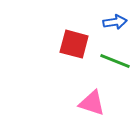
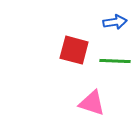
red square: moved 6 px down
green line: rotated 20 degrees counterclockwise
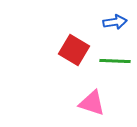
red square: rotated 16 degrees clockwise
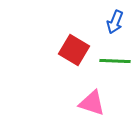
blue arrow: rotated 120 degrees clockwise
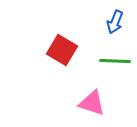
red square: moved 12 px left
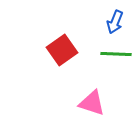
red square: rotated 24 degrees clockwise
green line: moved 1 px right, 7 px up
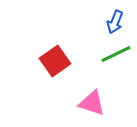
red square: moved 7 px left, 11 px down
green line: rotated 28 degrees counterclockwise
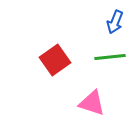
green line: moved 6 px left, 3 px down; rotated 20 degrees clockwise
red square: moved 1 px up
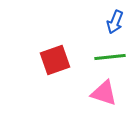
red square: rotated 16 degrees clockwise
pink triangle: moved 12 px right, 10 px up
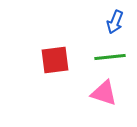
red square: rotated 12 degrees clockwise
